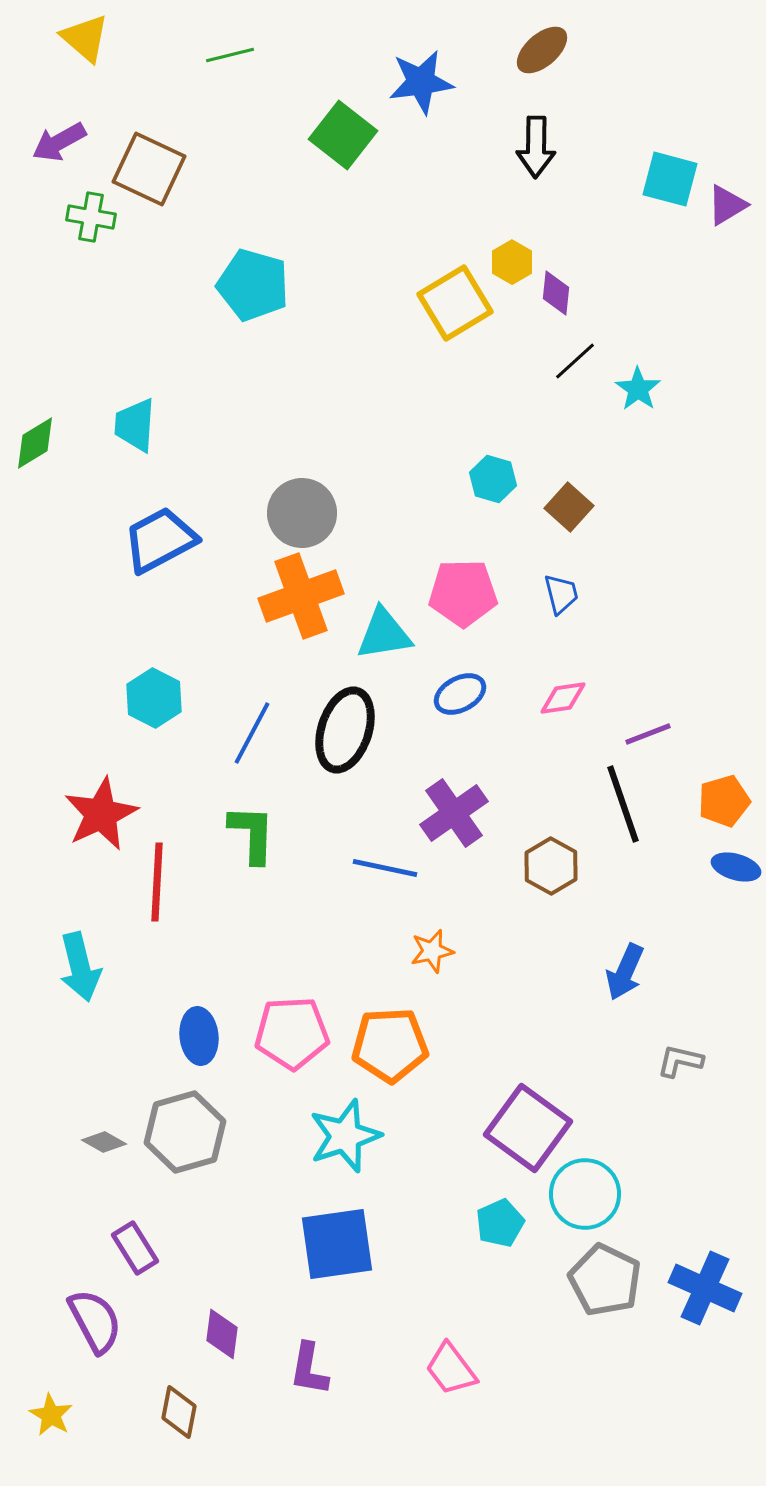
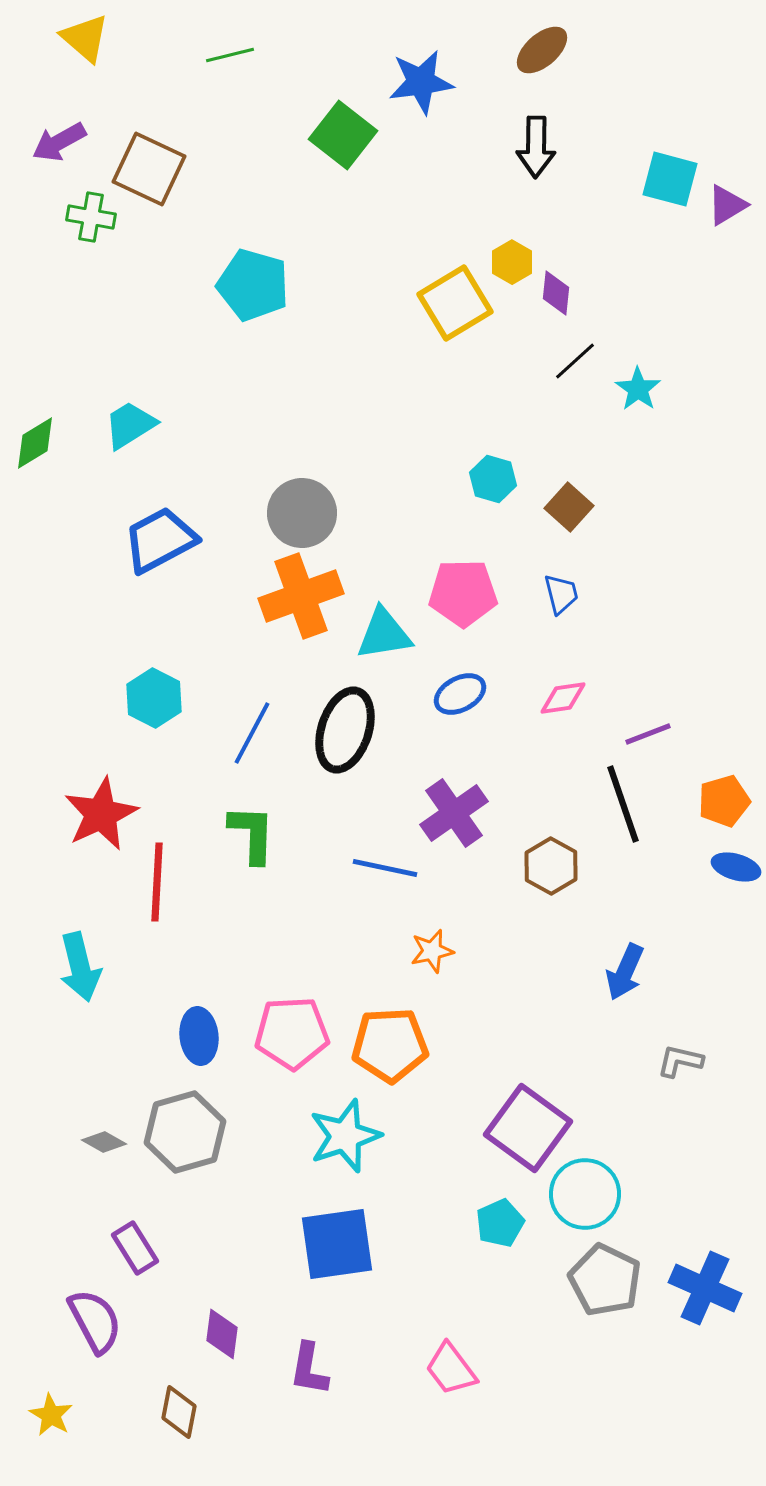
cyan trapezoid at (135, 425): moved 5 px left; rotated 54 degrees clockwise
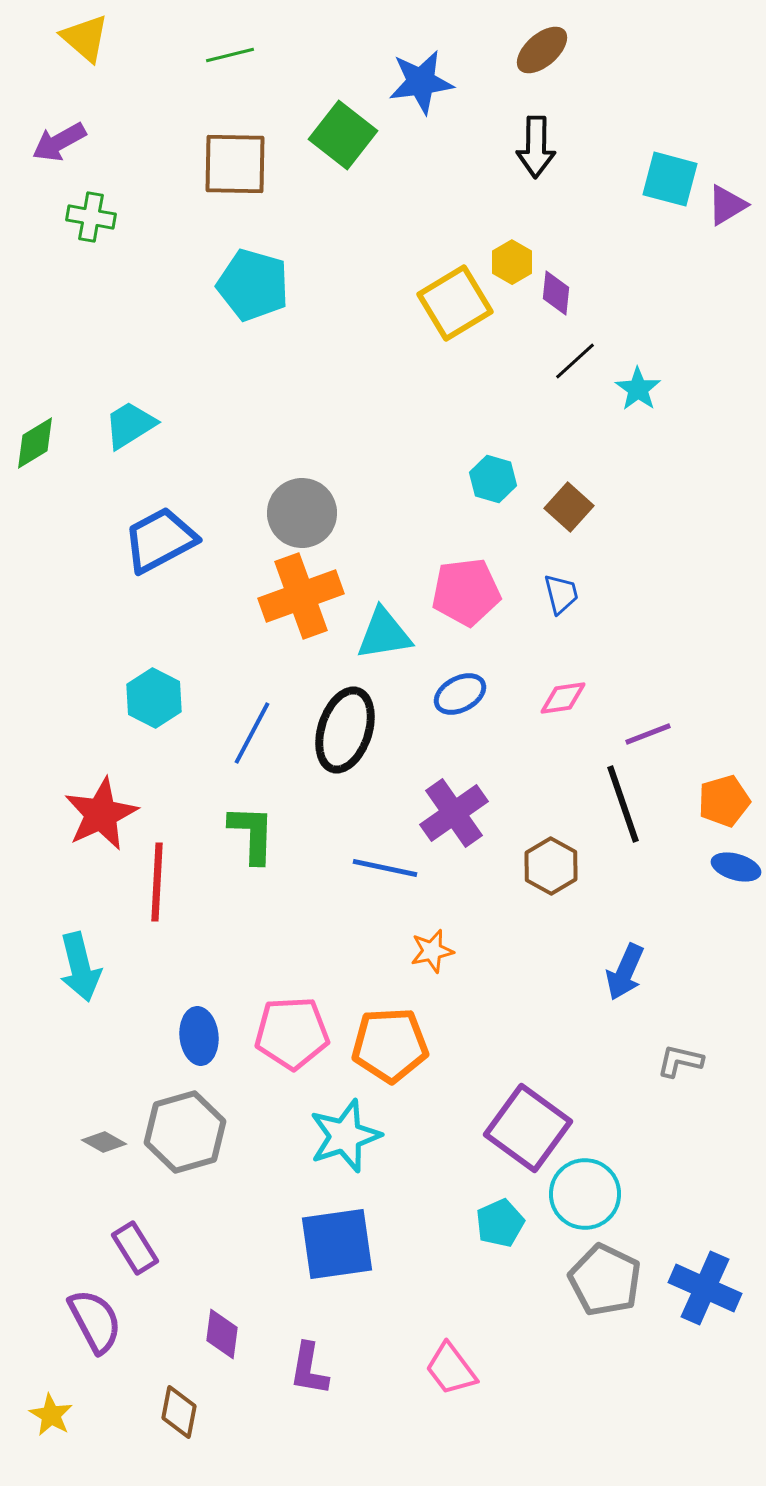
brown square at (149, 169): moved 86 px right, 5 px up; rotated 24 degrees counterclockwise
pink pentagon at (463, 593): moved 3 px right, 1 px up; rotated 6 degrees counterclockwise
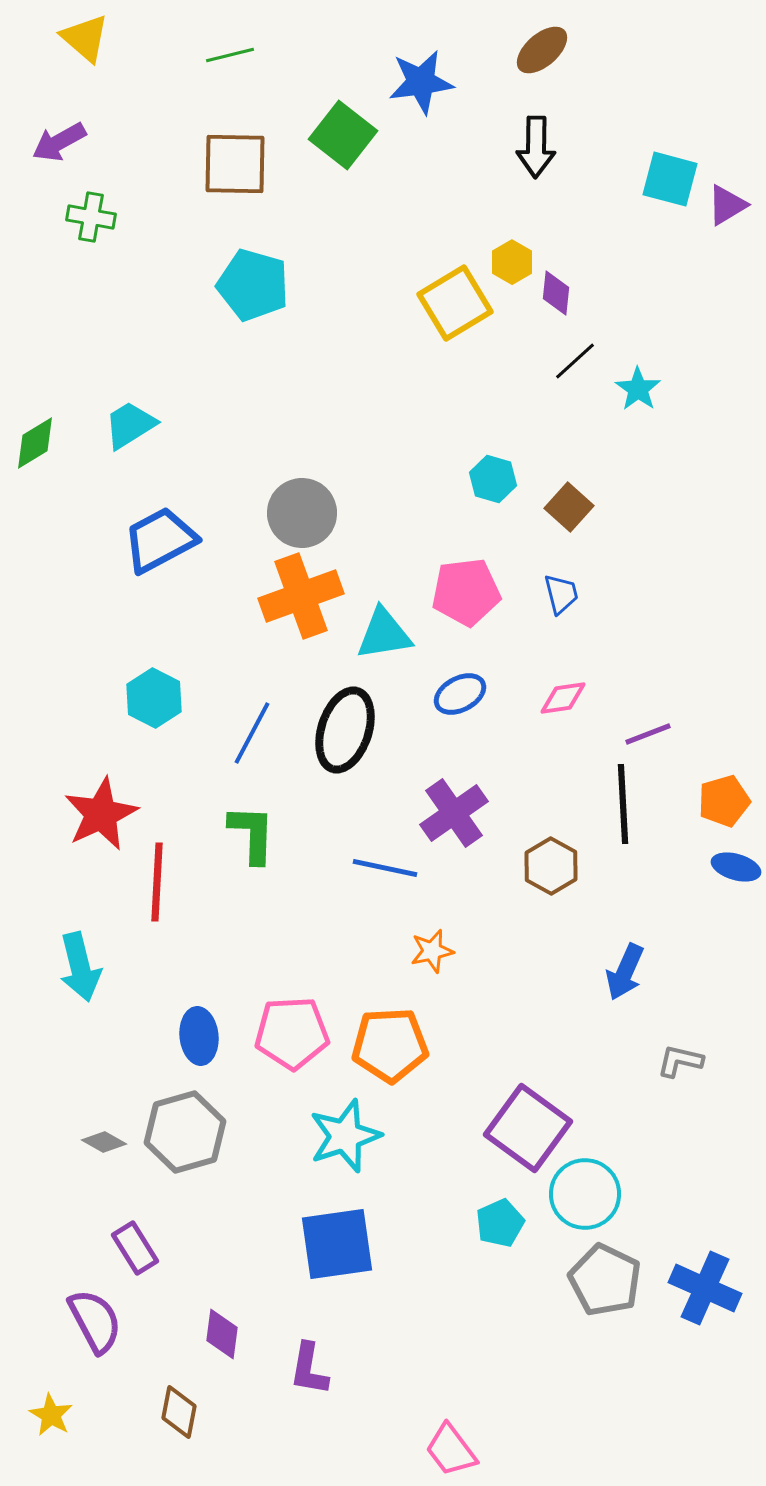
black line at (623, 804): rotated 16 degrees clockwise
pink trapezoid at (451, 1369): moved 81 px down
